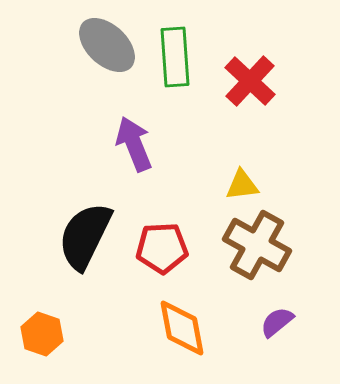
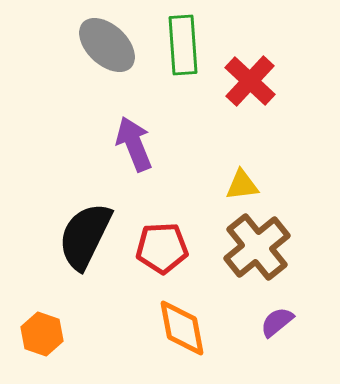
green rectangle: moved 8 px right, 12 px up
brown cross: moved 2 px down; rotated 22 degrees clockwise
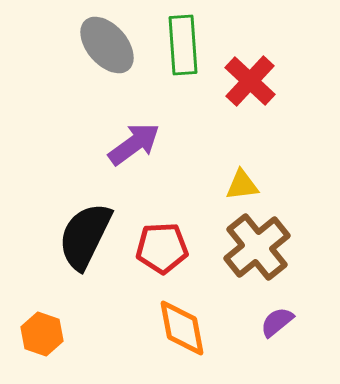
gray ellipse: rotated 6 degrees clockwise
purple arrow: rotated 76 degrees clockwise
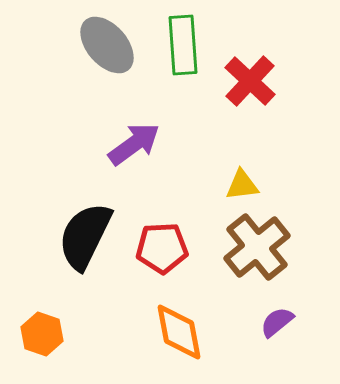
orange diamond: moved 3 px left, 4 px down
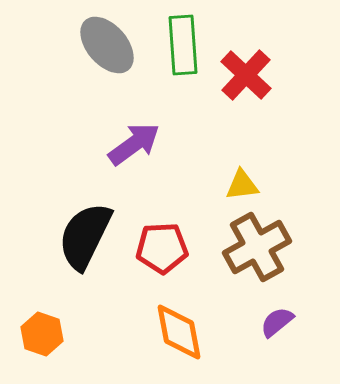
red cross: moved 4 px left, 6 px up
brown cross: rotated 10 degrees clockwise
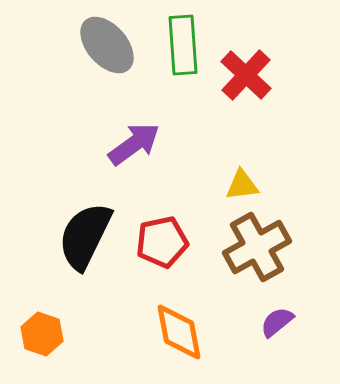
red pentagon: moved 6 px up; rotated 9 degrees counterclockwise
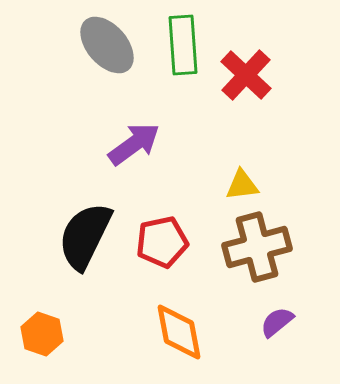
brown cross: rotated 14 degrees clockwise
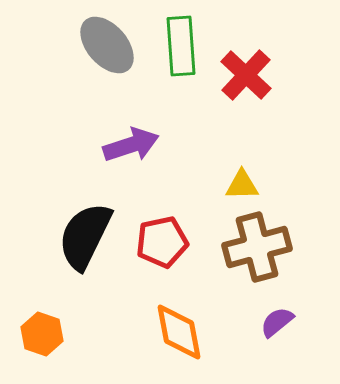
green rectangle: moved 2 px left, 1 px down
purple arrow: moved 3 px left, 1 px down; rotated 18 degrees clockwise
yellow triangle: rotated 6 degrees clockwise
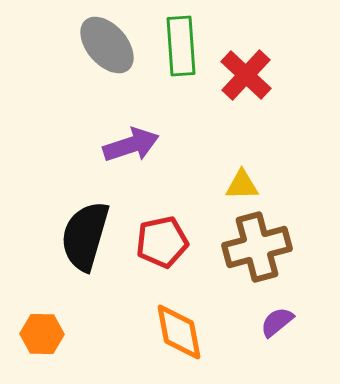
black semicircle: rotated 10 degrees counterclockwise
orange hexagon: rotated 18 degrees counterclockwise
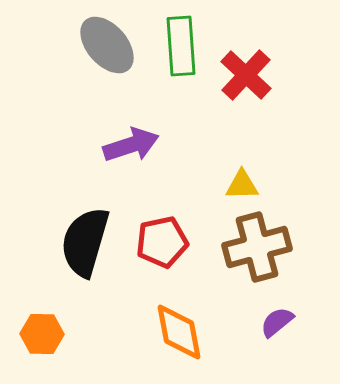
black semicircle: moved 6 px down
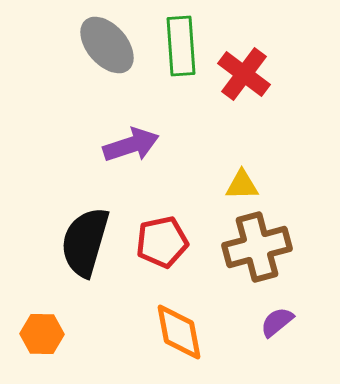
red cross: moved 2 px left, 1 px up; rotated 6 degrees counterclockwise
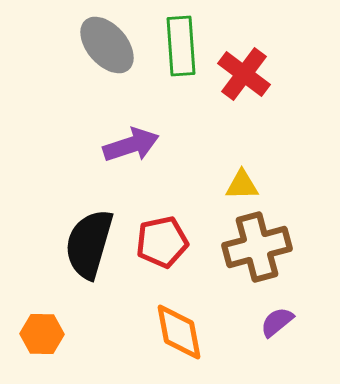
black semicircle: moved 4 px right, 2 px down
